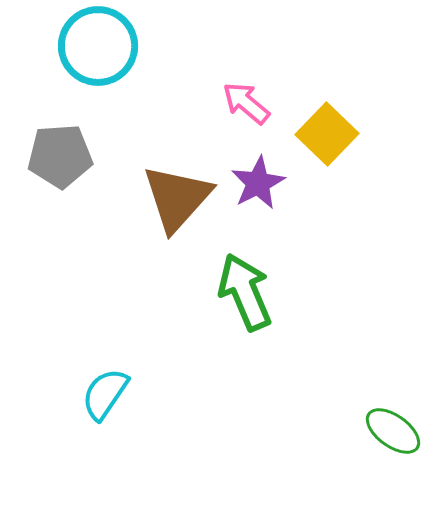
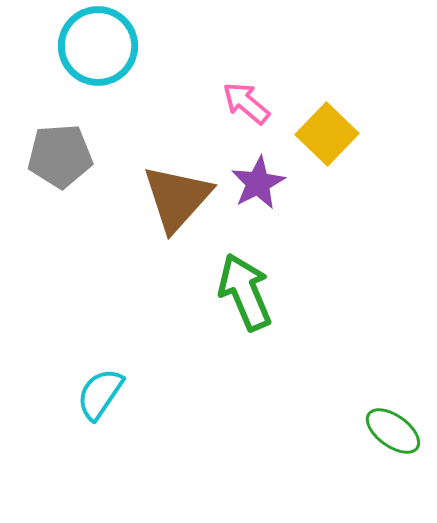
cyan semicircle: moved 5 px left
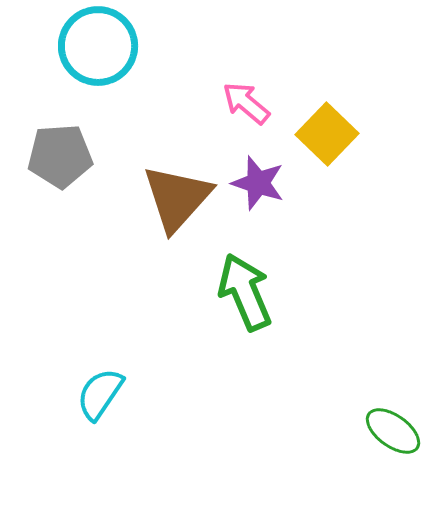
purple star: rotated 26 degrees counterclockwise
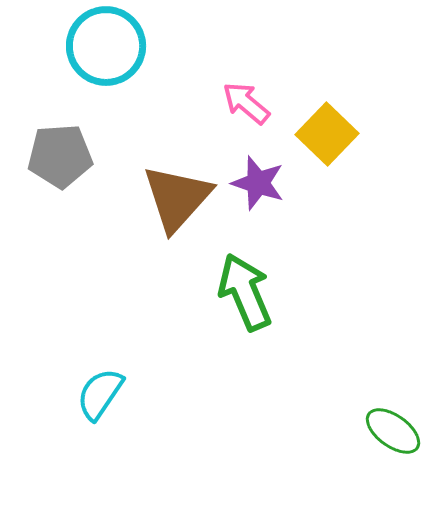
cyan circle: moved 8 px right
